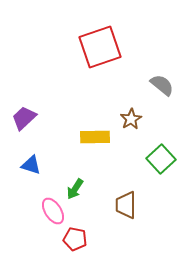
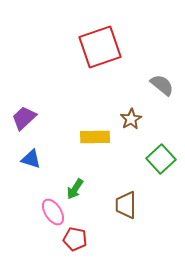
blue triangle: moved 6 px up
pink ellipse: moved 1 px down
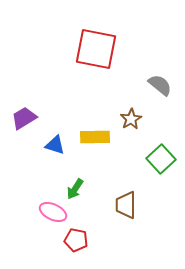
red square: moved 4 px left, 2 px down; rotated 30 degrees clockwise
gray semicircle: moved 2 px left
purple trapezoid: rotated 12 degrees clockwise
blue triangle: moved 24 px right, 14 px up
pink ellipse: rotated 32 degrees counterclockwise
red pentagon: moved 1 px right, 1 px down
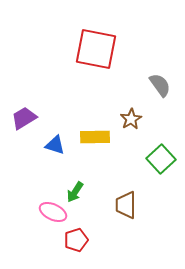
gray semicircle: rotated 15 degrees clockwise
green arrow: moved 3 px down
red pentagon: rotated 30 degrees counterclockwise
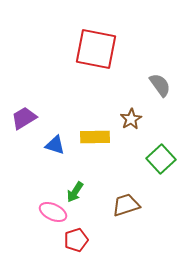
brown trapezoid: rotated 72 degrees clockwise
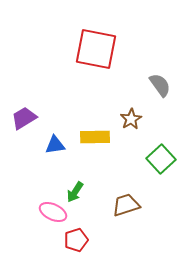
blue triangle: rotated 25 degrees counterclockwise
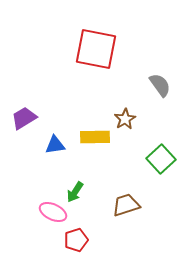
brown star: moved 6 px left
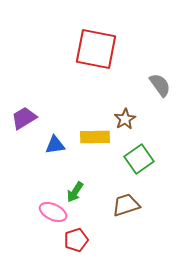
green square: moved 22 px left; rotated 8 degrees clockwise
